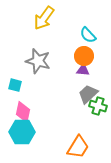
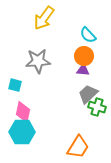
gray star: rotated 20 degrees counterclockwise
green cross: moved 1 px left, 1 px down
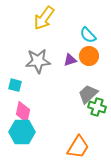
orange circle: moved 5 px right
purple triangle: moved 13 px left, 10 px up; rotated 24 degrees counterclockwise
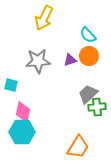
yellow arrow: rotated 10 degrees counterclockwise
cyan square: moved 4 px left
green cross: rotated 24 degrees counterclockwise
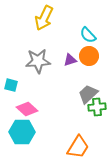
pink diamond: moved 4 px right, 3 px up; rotated 60 degrees counterclockwise
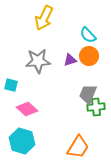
gray trapezoid: rotated 25 degrees counterclockwise
green cross: moved 1 px left
cyan hexagon: moved 9 px down; rotated 15 degrees clockwise
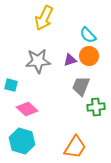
gray trapezoid: moved 7 px left, 8 px up
orange trapezoid: moved 3 px left
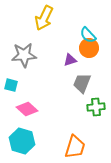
orange circle: moved 8 px up
gray star: moved 14 px left, 6 px up
gray trapezoid: moved 1 px right, 3 px up
orange trapezoid: rotated 15 degrees counterclockwise
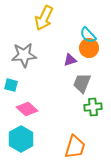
green cross: moved 3 px left
cyan hexagon: moved 1 px left, 2 px up; rotated 15 degrees clockwise
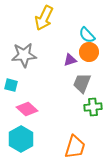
cyan semicircle: moved 1 px left
orange circle: moved 4 px down
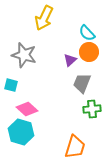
cyan semicircle: moved 2 px up
gray star: rotated 20 degrees clockwise
purple triangle: rotated 24 degrees counterclockwise
green cross: moved 1 px left, 2 px down
cyan hexagon: moved 7 px up; rotated 15 degrees counterclockwise
